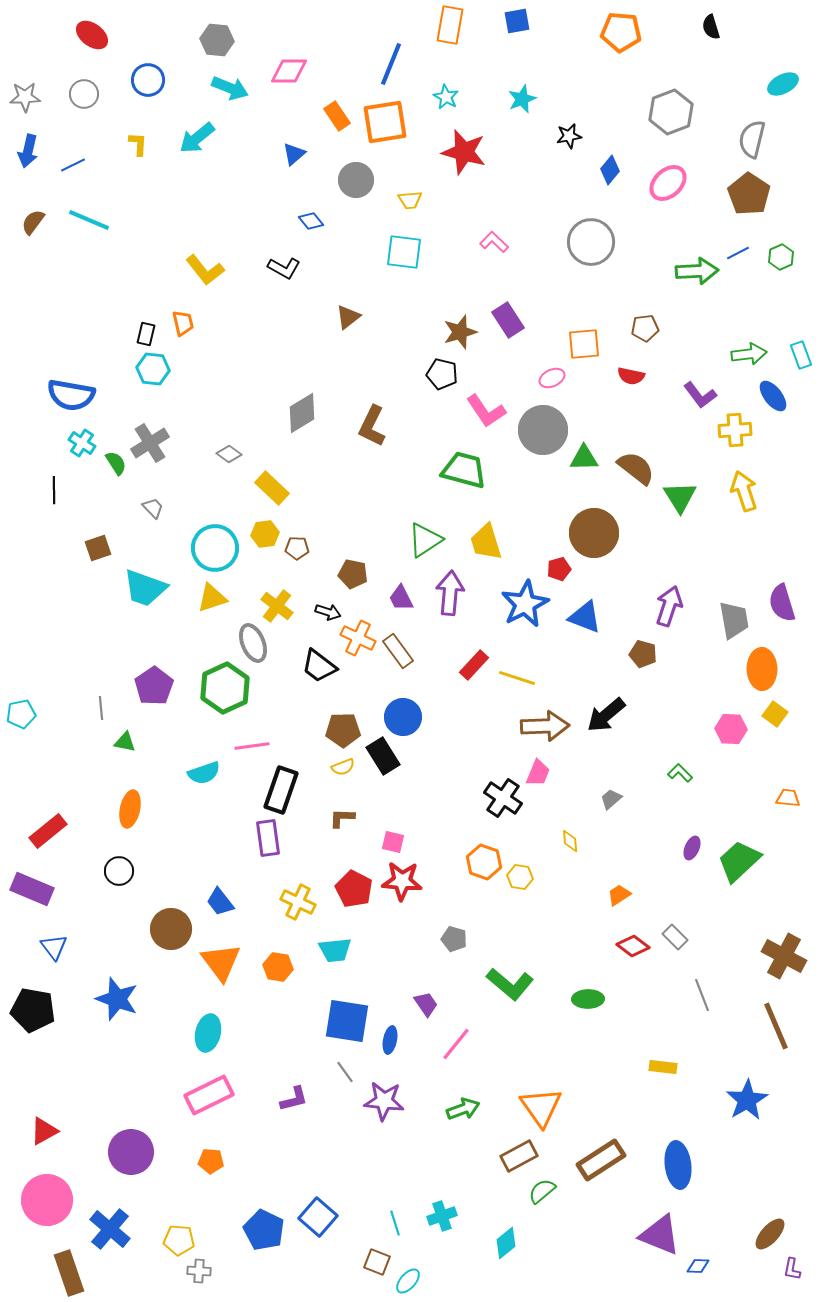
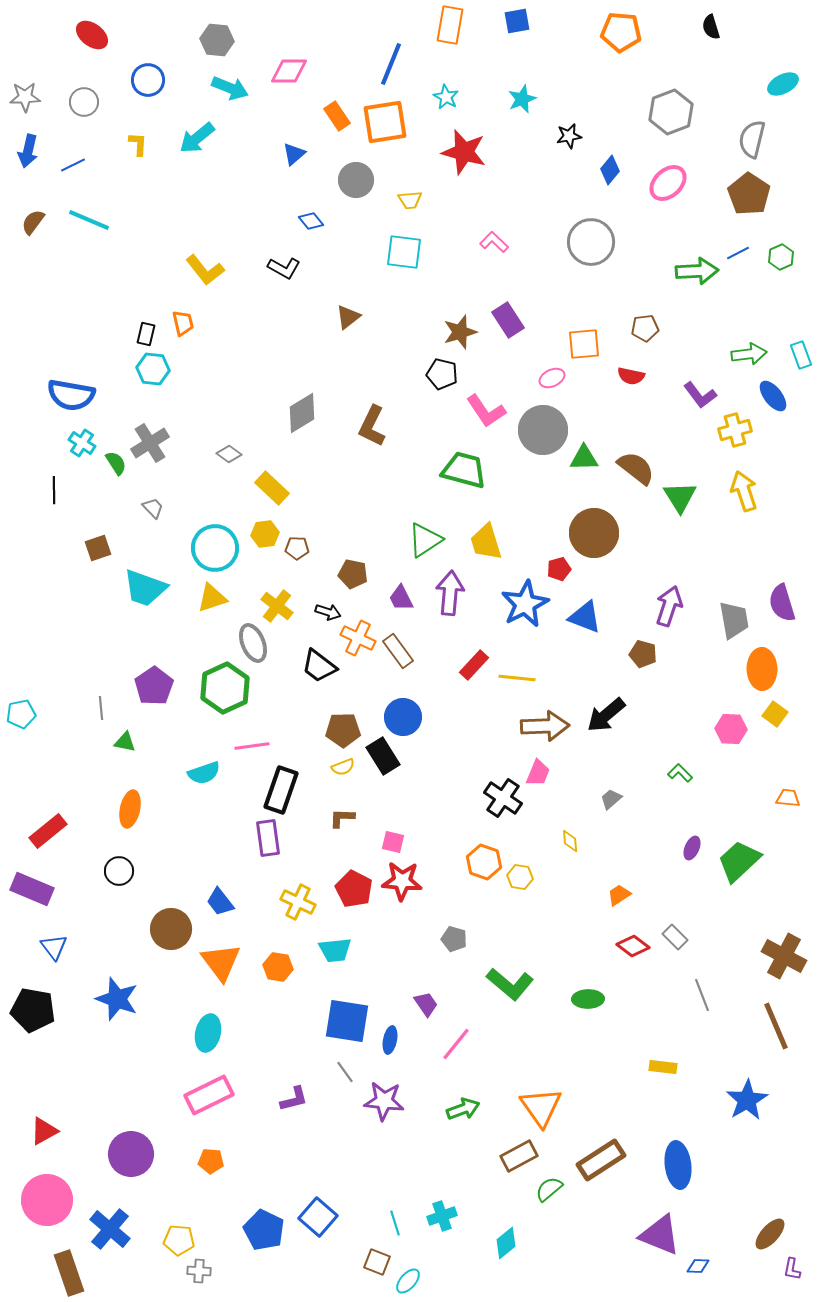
gray circle at (84, 94): moved 8 px down
yellow cross at (735, 430): rotated 12 degrees counterclockwise
yellow line at (517, 678): rotated 12 degrees counterclockwise
purple circle at (131, 1152): moved 2 px down
green semicircle at (542, 1191): moved 7 px right, 2 px up
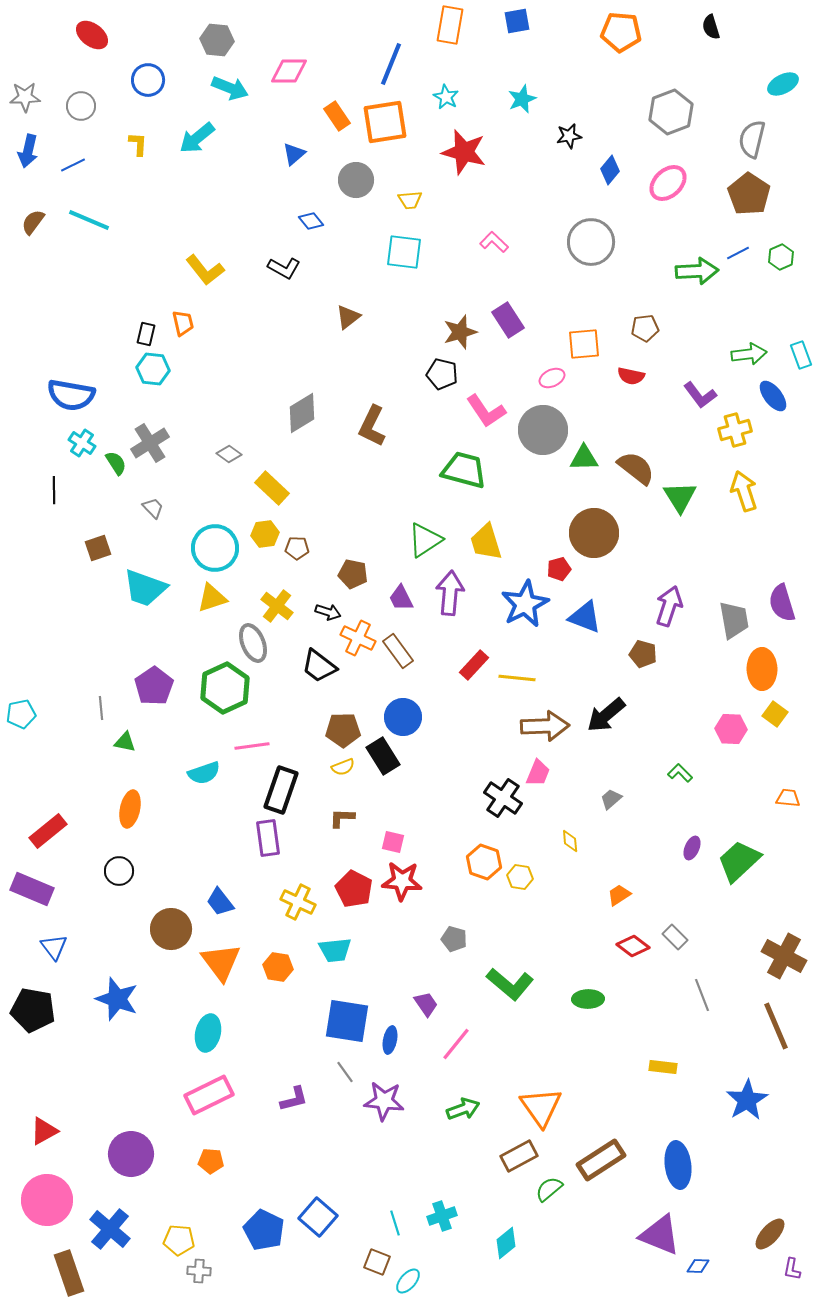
gray circle at (84, 102): moved 3 px left, 4 px down
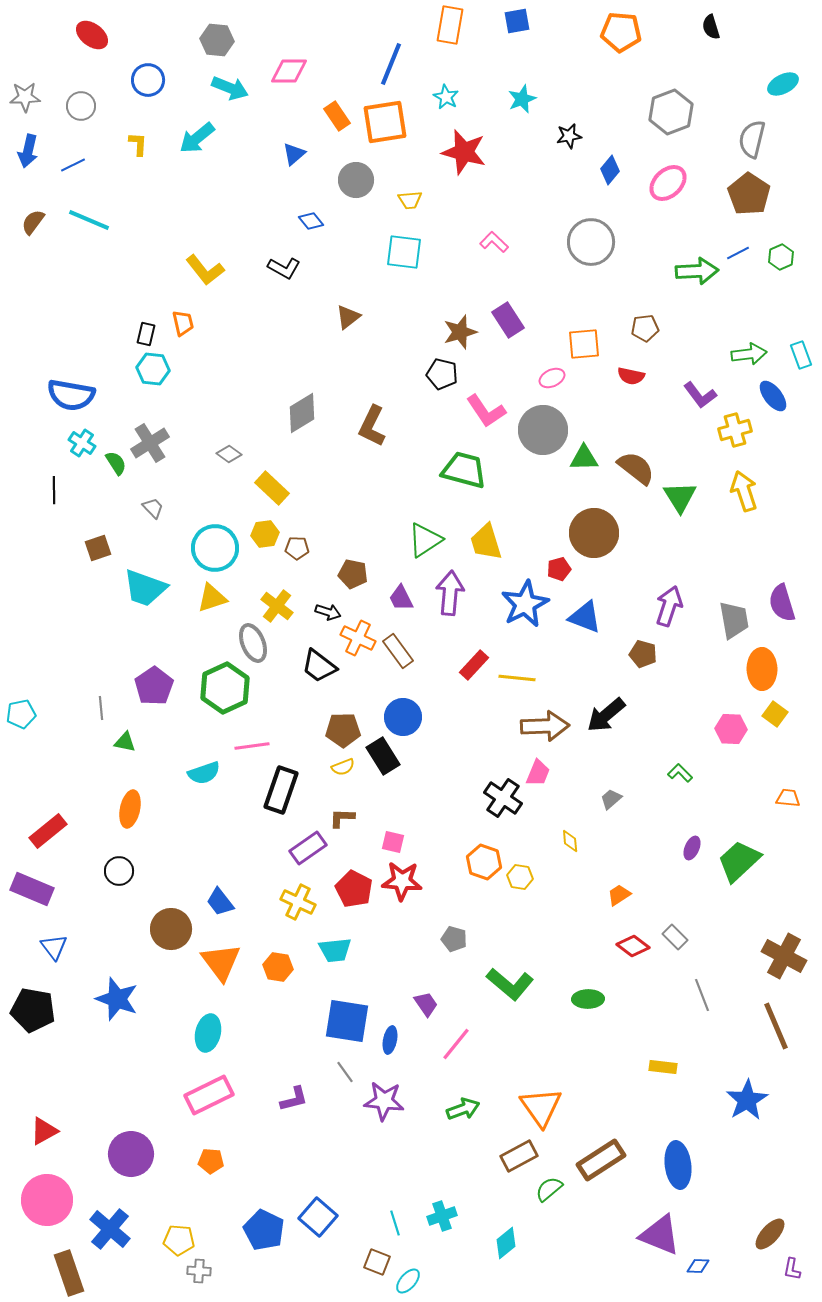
purple rectangle at (268, 838): moved 40 px right, 10 px down; rotated 63 degrees clockwise
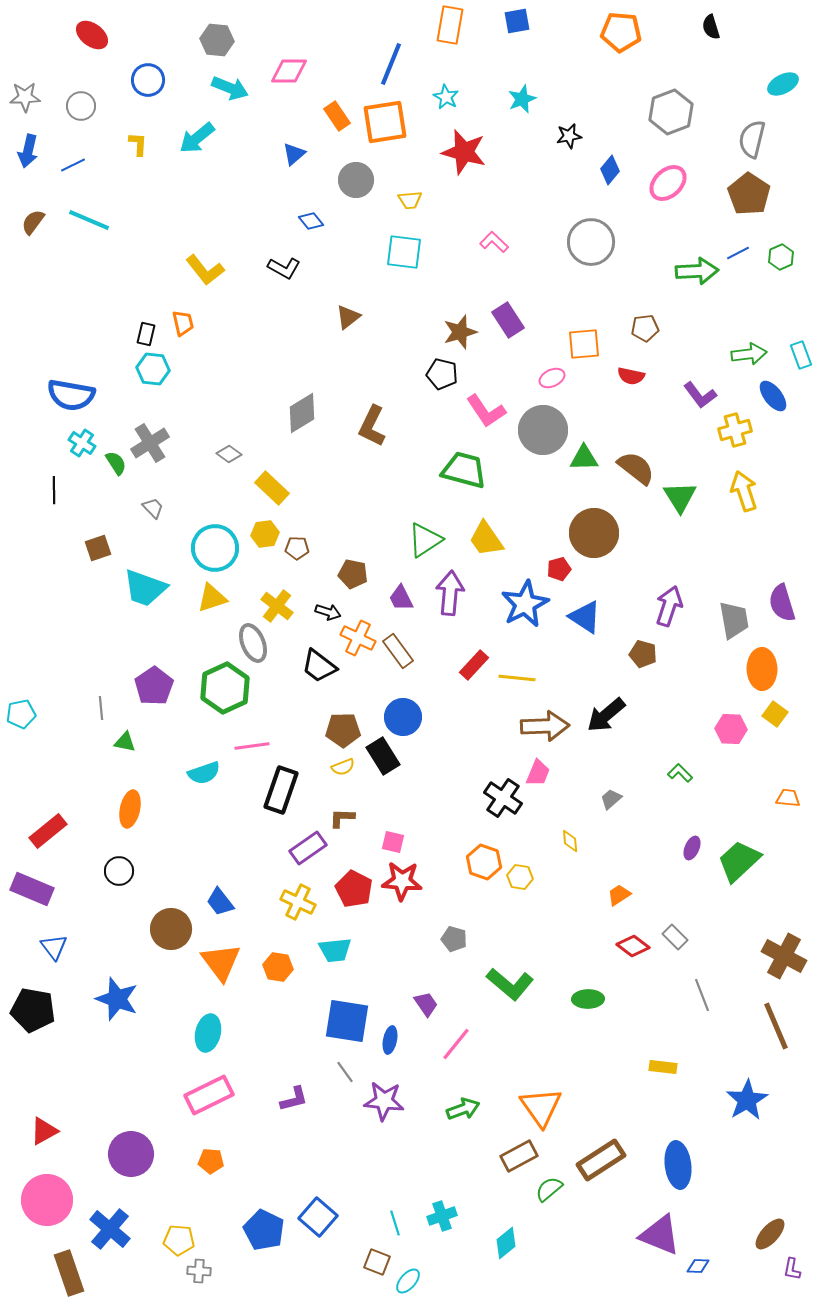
yellow trapezoid at (486, 542): moved 3 px up; rotated 18 degrees counterclockwise
blue triangle at (585, 617): rotated 12 degrees clockwise
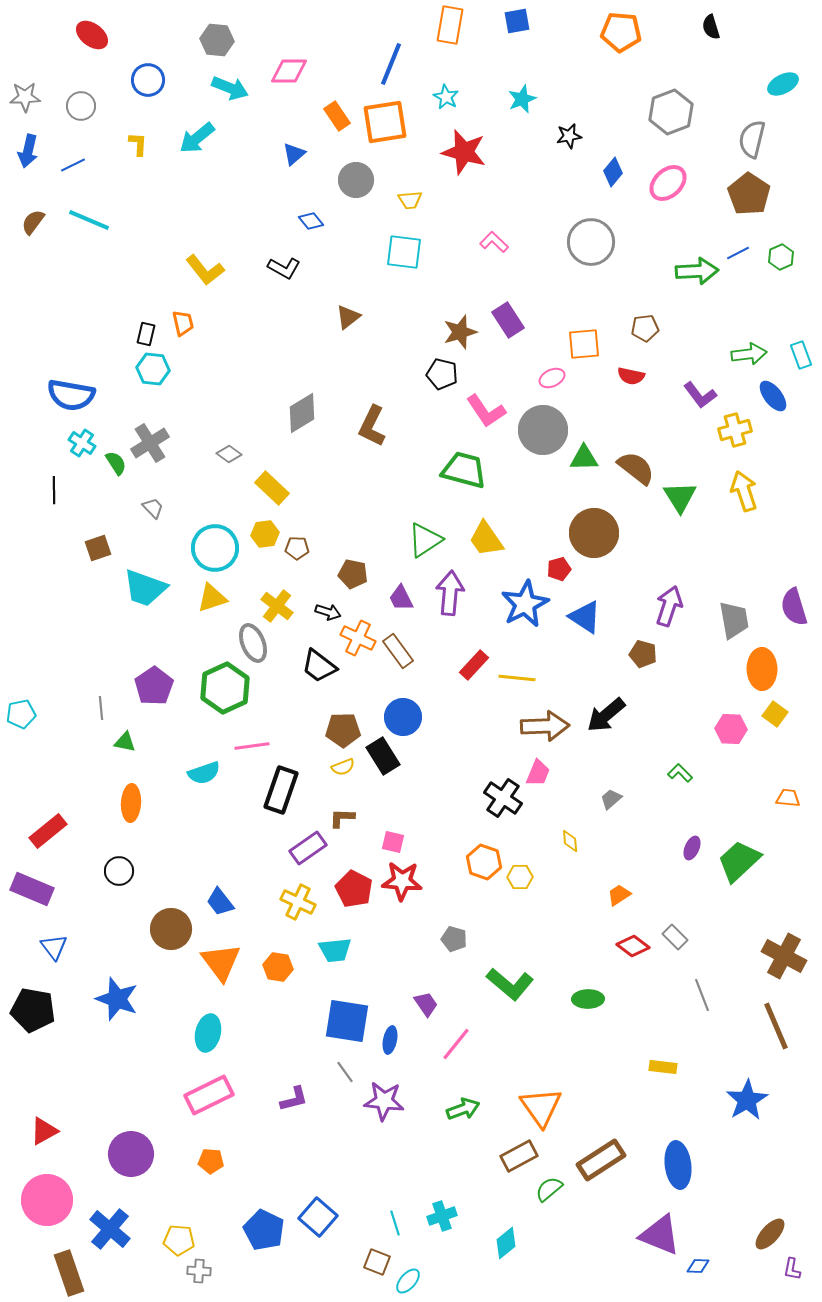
blue diamond at (610, 170): moved 3 px right, 2 px down
purple semicircle at (782, 603): moved 12 px right, 4 px down
orange ellipse at (130, 809): moved 1 px right, 6 px up; rotated 9 degrees counterclockwise
yellow hexagon at (520, 877): rotated 10 degrees counterclockwise
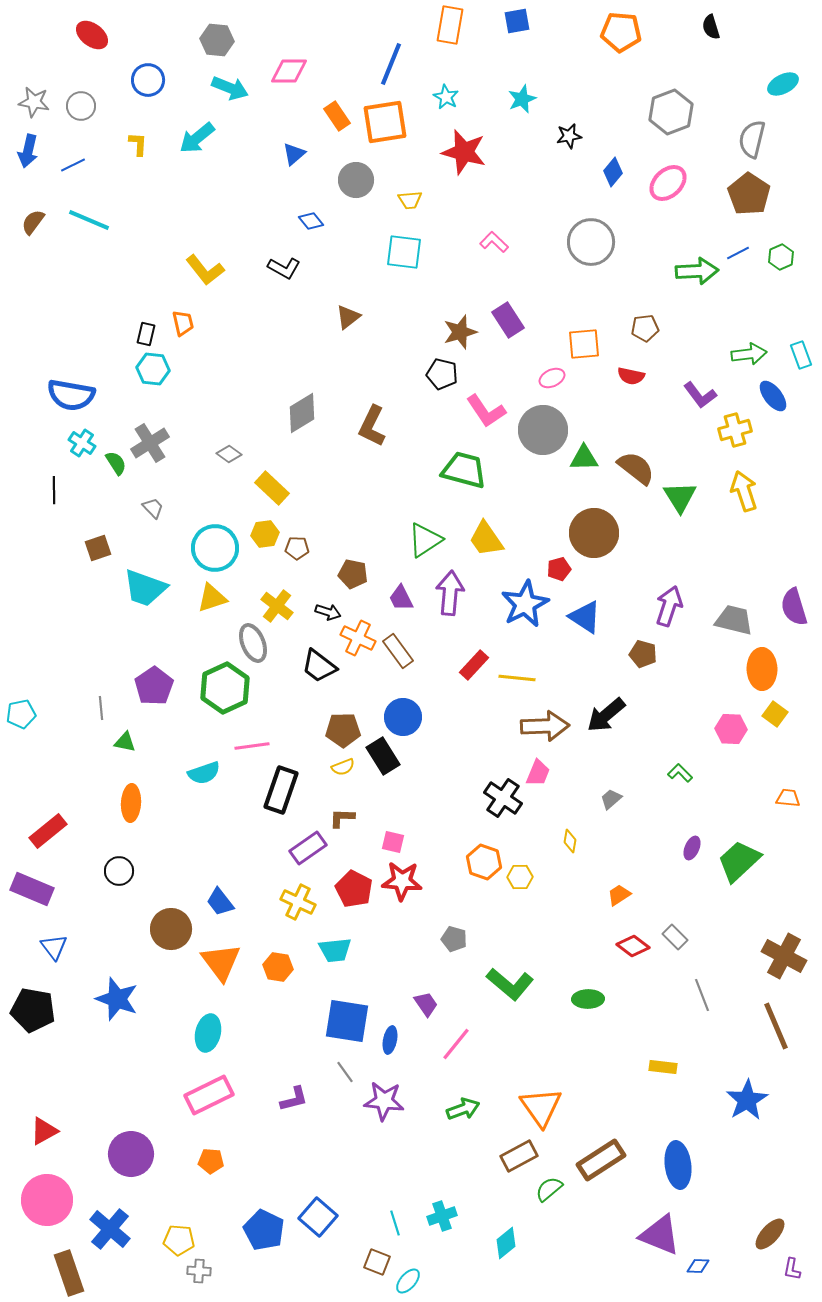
gray star at (25, 97): moved 9 px right, 5 px down; rotated 12 degrees clockwise
gray trapezoid at (734, 620): rotated 66 degrees counterclockwise
yellow diamond at (570, 841): rotated 15 degrees clockwise
